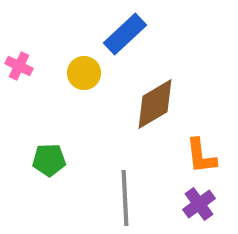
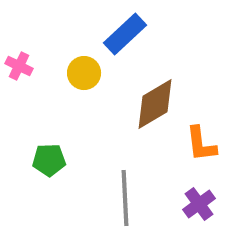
orange L-shape: moved 12 px up
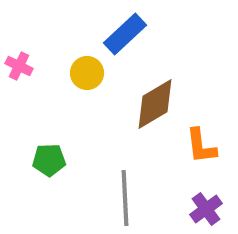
yellow circle: moved 3 px right
orange L-shape: moved 2 px down
purple cross: moved 7 px right, 5 px down
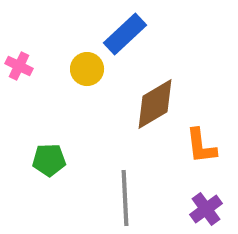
yellow circle: moved 4 px up
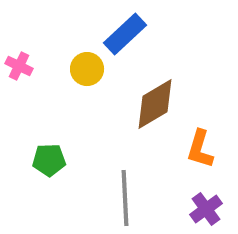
orange L-shape: moved 1 px left, 3 px down; rotated 24 degrees clockwise
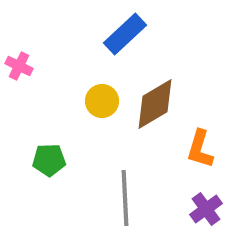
yellow circle: moved 15 px right, 32 px down
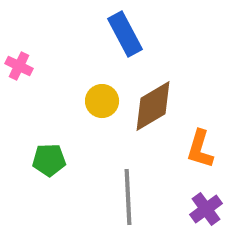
blue rectangle: rotated 75 degrees counterclockwise
brown diamond: moved 2 px left, 2 px down
gray line: moved 3 px right, 1 px up
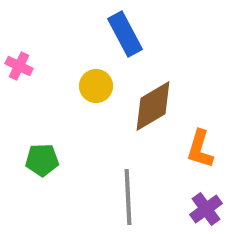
yellow circle: moved 6 px left, 15 px up
green pentagon: moved 7 px left
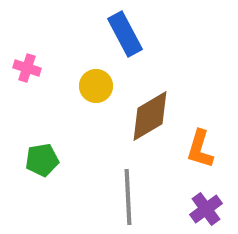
pink cross: moved 8 px right, 2 px down; rotated 8 degrees counterclockwise
brown diamond: moved 3 px left, 10 px down
green pentagon: rotated 8 degrees counterclockwise
